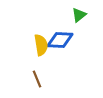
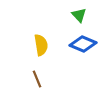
green triangle: rotated 35 degrees counterclockwise
blue diamond: moved 23 px right, 4 px down; rotated 20 degrees clockwise
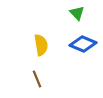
green triangle: moved 2 px left, 2 px up
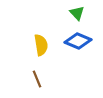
blue diamond: moved 5 px left, 3 px up
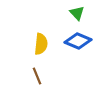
yellow semicircle: moved 1 px up; rotated 15 degrees clockwise
brown line: moved 3 px up
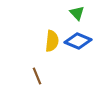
yellow semicircle: moved 11 px right, 3 px up
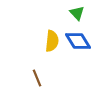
blue diamond: rotated 36 degrees clockwise
brown line: moved 2 px down
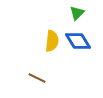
green triangle: rotated 28 degrees clockwise
brown line: rotated 42 degrees counterclockwise
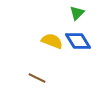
yellow semicircle: rotated 75 degrees counterclockwise
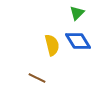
yellow semicircle: moved 4 px down; rotated 55 degrees clockwise
